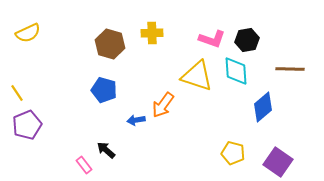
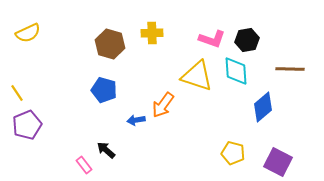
purple square: rotated 8 degrees counterclockwise
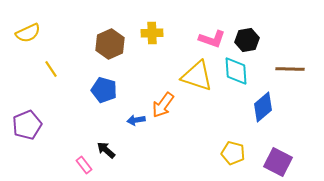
brown hexagon: rotated 20 degrees clockwise
yellow line: moved 34 px right, 24 px up
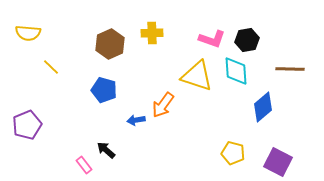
yellow semicircle: rotated 30 degrees clockwise
yellow line: moved 2 px up; rotated 12 degrees counterclockwise
